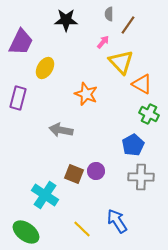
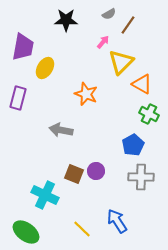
gray semicircle: rotated 120 degrees counterclockwise
purple trapezoid: moved 2 px right, 5 px down; rotated 16 degrees counterclockwise
yellow triangle: rotated 28 degrees clockwise
cyan cross: rotated 8 degrees counterclockwise
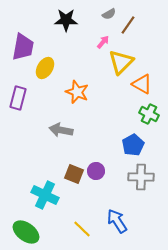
orange star: moved 9 px left, 2 px up
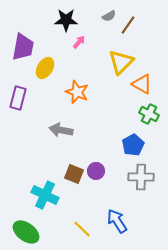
gray semicircle: moved 2 px down
pink arrow: moved 24 px left
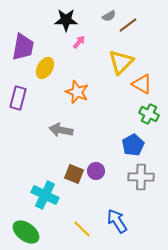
brown line: rotated 18 degrees clockwise
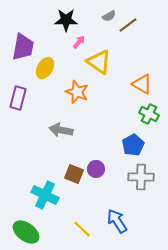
yellow triangle: moved 22 px left; rotated 40 degrees counterclockwise
purple circle: moved 2 px up
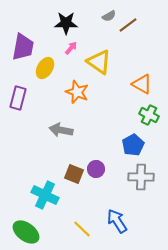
black star: moved 3 px down
pink arrow: moved 8 px left, 6 px down
green cross: moved 1 px down
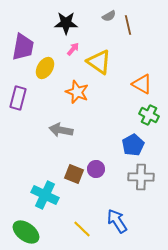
brown line: rotated 66 degrees counterclockwise
pink arrow: moved 2 px right, 1 px down
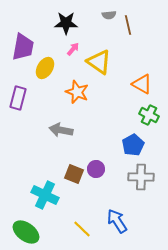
gray semicircle: moved 1 px up; rotated 24 degrees clockwise
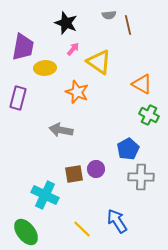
black star: rotated 20 degrees clockwise
yellow ellipse: rotated 55 degrees clockwise
blue pentagon: moved 5 px left, 4 px down
brown square: rotated 30 degrees counterclockwise
green ellipse: rotated 16 degrees clockwise
